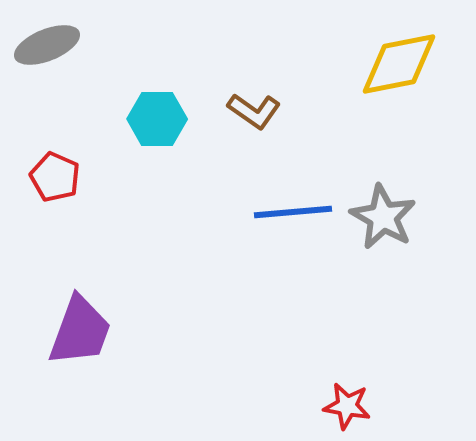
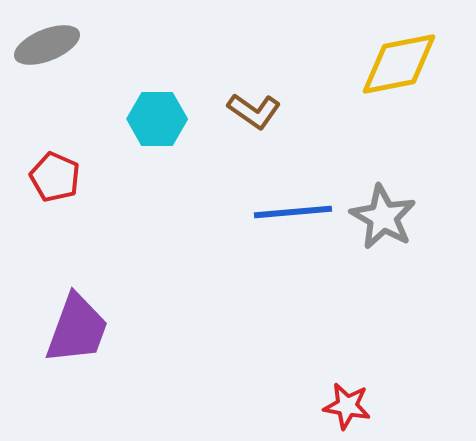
purple trapezoid: moved 3 px left, 2 px up
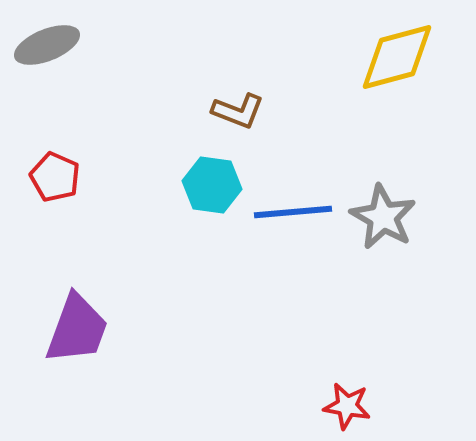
yellow diamond: moved 2 px left, 7 px up; rotated 4 degrees counterclockwise
brown L-shape: moved 16 px left; rotated 14 degrees counterclockwise
cyan hexagon: moved 55 px right, 66 px down; rotated 8 degrees clockwise
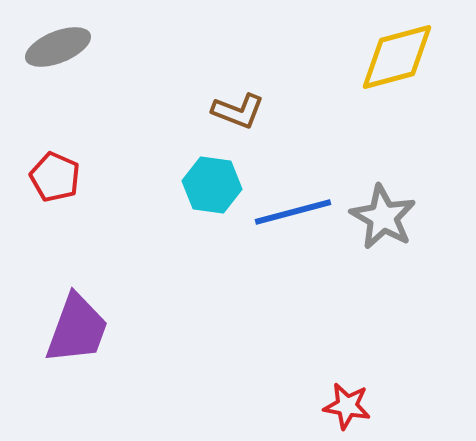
gray ellipse: moved 11 px right, 2 px down
blue line: rotated 10 degrees counterclockwise
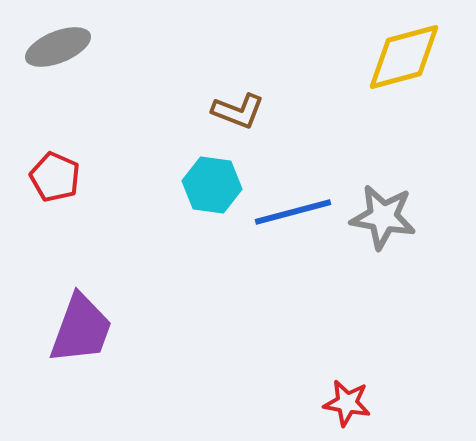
yellow diamond: moved 7 px right
gray star: rotated 20 degrees counterclockwise
purple trapezoid: moved 4 px right
red star: moved 3 px up
